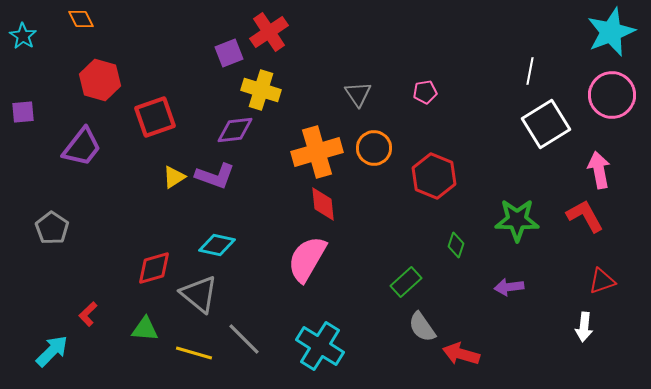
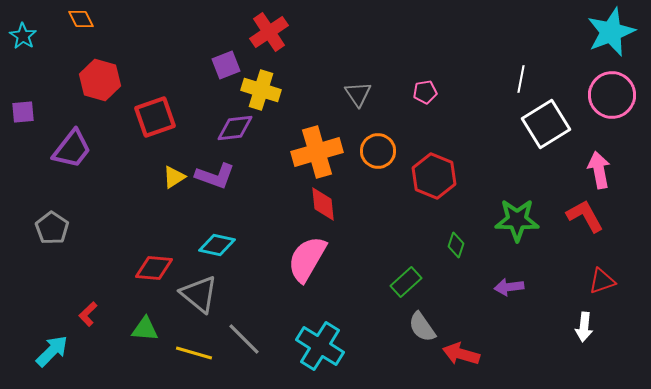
purple square at (229, 53): moved 3 px left, 12 px down
white line at (530, 71): moved 9 px left, 8 px down
purple diamond at (235, 130): moved 2 px up
purple trapezoid at (82, 147): moved 10 px left, 2 px down
orange circle at (374, 148): moved 4 px right, 3 px down
red diamond at (154, 268): rotated 21 degrees clockwise
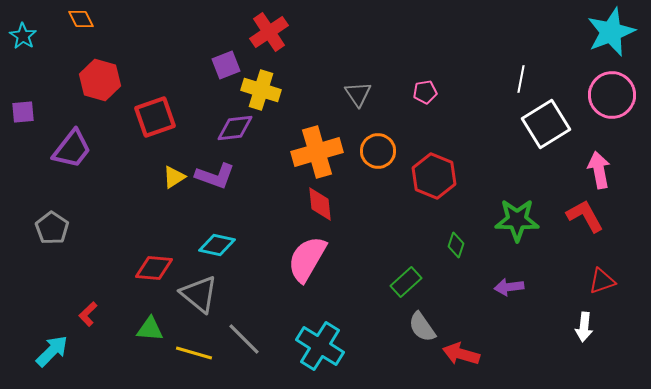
red diamond at (323, 204): moved 3 px left
green triangle at (145, 329): moved 5 px right
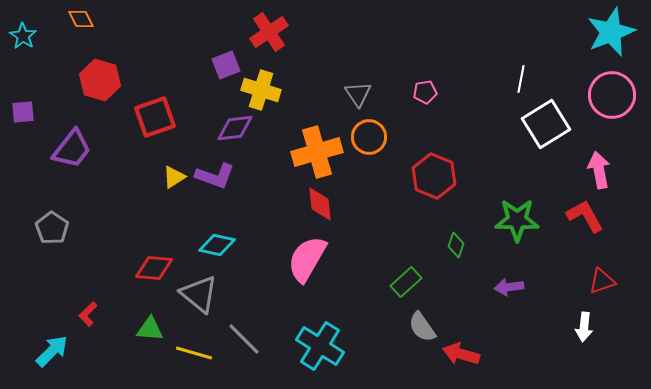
orange circle at (378, 151): moved 9 px left, 14 px up
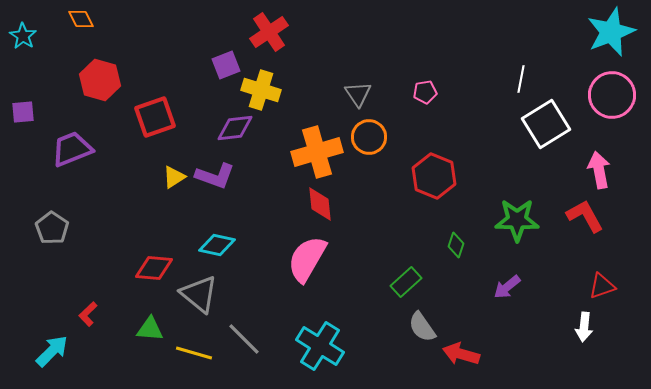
purple trapezoid at (72, 149): rotated 150 degrees counterclockwise
red triangle at (602, 281): moved 5 px down
purple arrow at (509, 287): moved 2 px left; rotated 32 degrees counterclockwise
